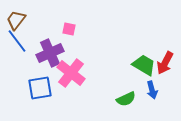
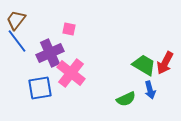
blue arrow: moved 2 px left
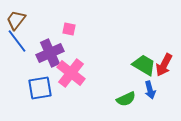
red arrow: moved 1 px left, 2 px down
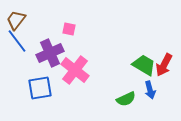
pink cross: moved 4 px right, 3 px up
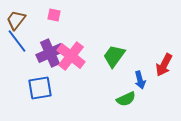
pink square: moved 15 px left, 14 px up
green trapezoid: moved 30 px left, 9 px up; rotated 85 degrees counterclockwise
pink cross: moved 4 px left, 14 px up
blue arrow: moved 10 px left, 10 px up
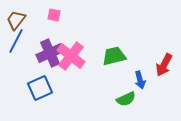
blue line: moved 1 px left; rotated 65 degrees clockwise
green trapezoid: rotated 40 degrees clockwise
blue square: rotated 15 degrees counterclockwise
